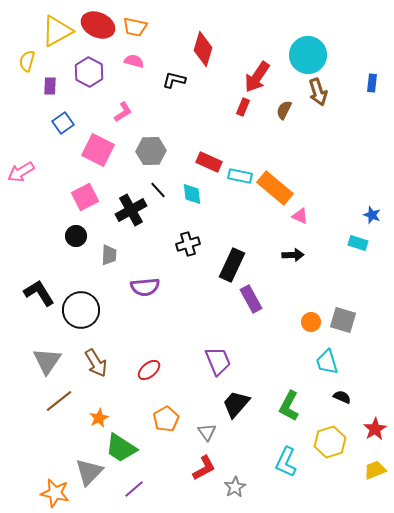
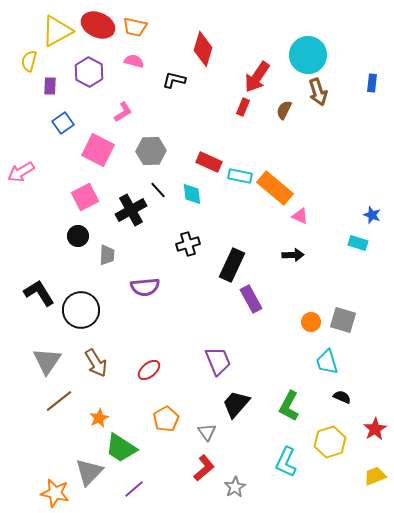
yellow semicircle at (27, 61): moved 2 px right
black circle at (76, 236): moved 2 px right
gray trapezoid at (109, 255): moved 2 px left
red L-shape at (204, 468): rotated 12 degrees counterclockwise
yellow trapezoid at (375, 470): moved 6 px down
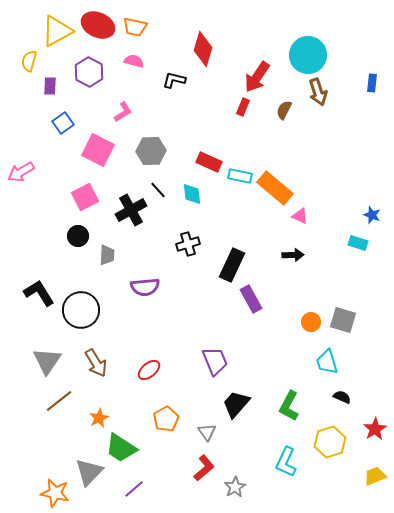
purple trapezoid at (218, 361): moved 3 px left
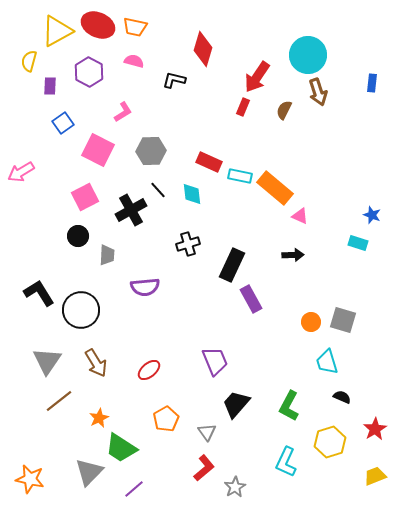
orange star at (55, 493): moved 25 px left, 14 px up
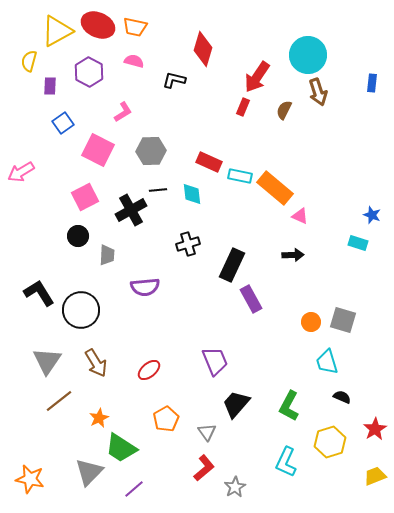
black line at (158, 190): rotated 54 degrees counterclockwise
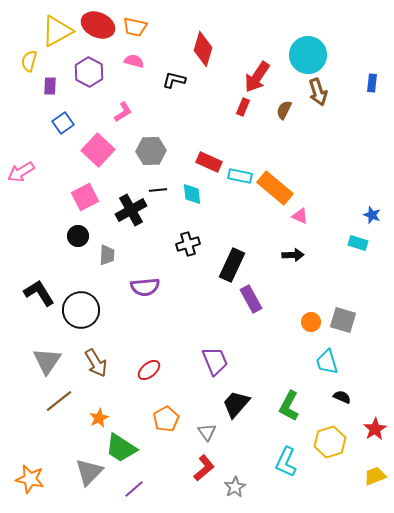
pink square at (98, 150): rotated 16 degrees clockwise
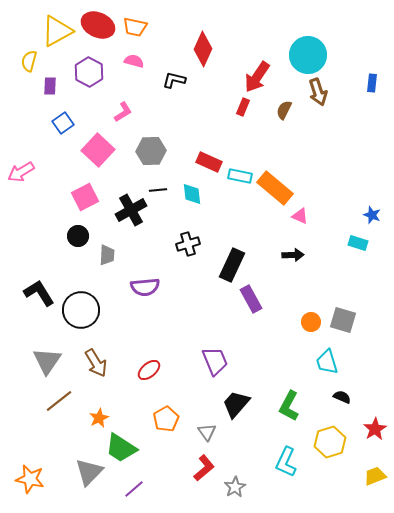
red diamond at (203, 49): rotated 8 degrees clockwise
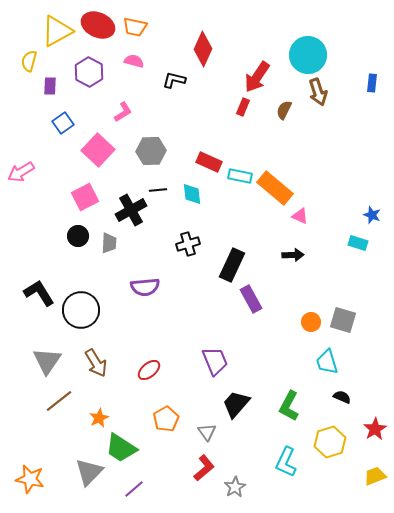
gray trapezoid at (107, 255): moved 2 px right, 12 px up
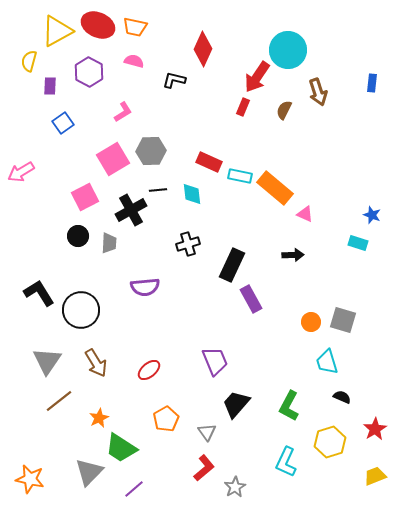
cyan circle at (308, 55): moved 20 px left, 5 px up
pink square at (98, 150): moved 15 px right, 9 px down; rotated 16 degrees clockwise
pink triangle at (300, 216): moved 5 px right, 2 px up
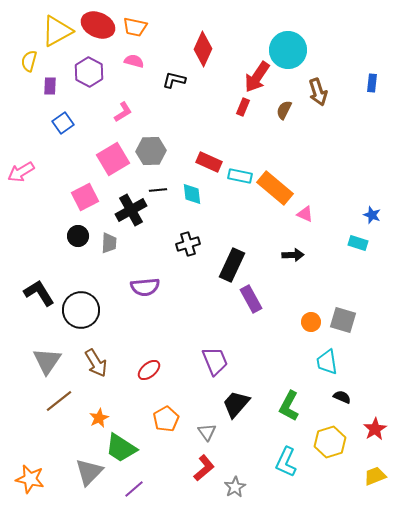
cyan trapezoid at (327, 362): rotated 8 degrees clockwise
